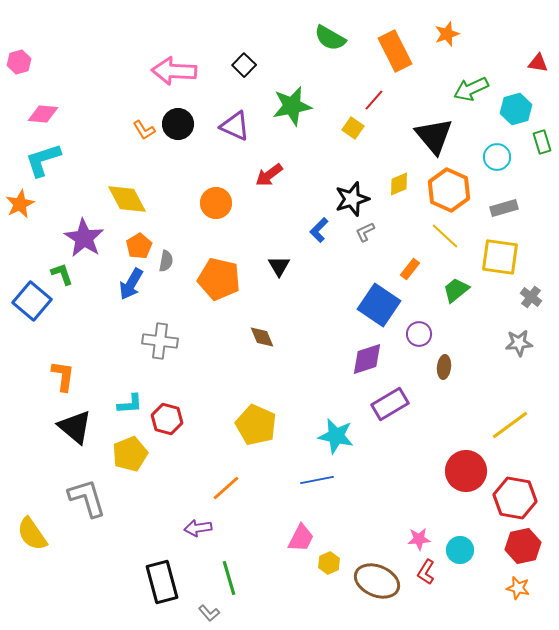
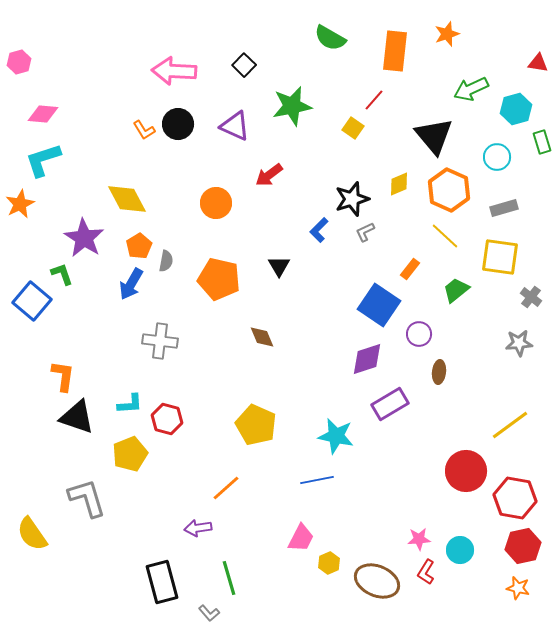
orange rectangle at (395, 51): rotated 33 degrees clockwise
brown ellipse at (444, 367): moved 5 px left, 5 px down
black triangle at (75, 427): moved 2 px right, 10 px up; rotated 21 degrees counterclockwise
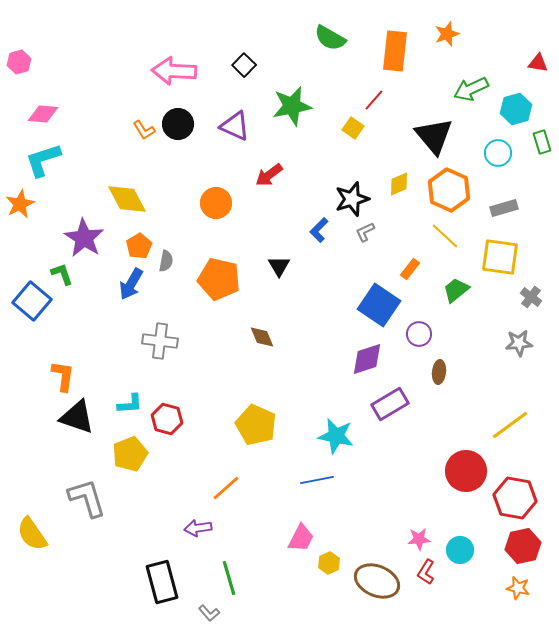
cyan circle at (497, 157): moved 1 px right, 4 px up
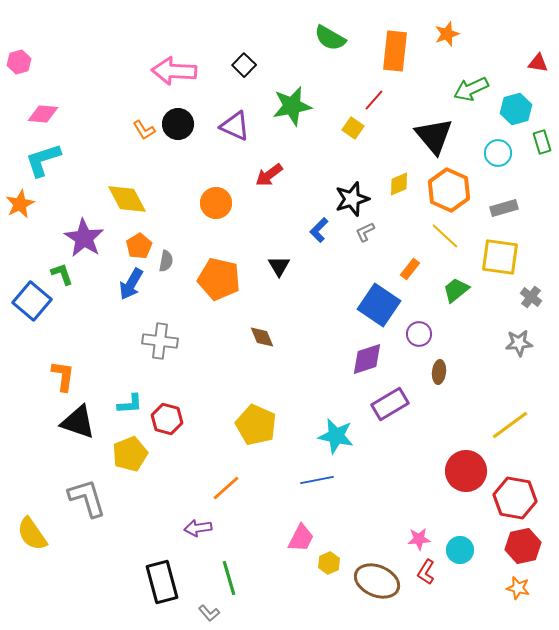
black triangle at (77, 417): moved 1 px right, 5 px down
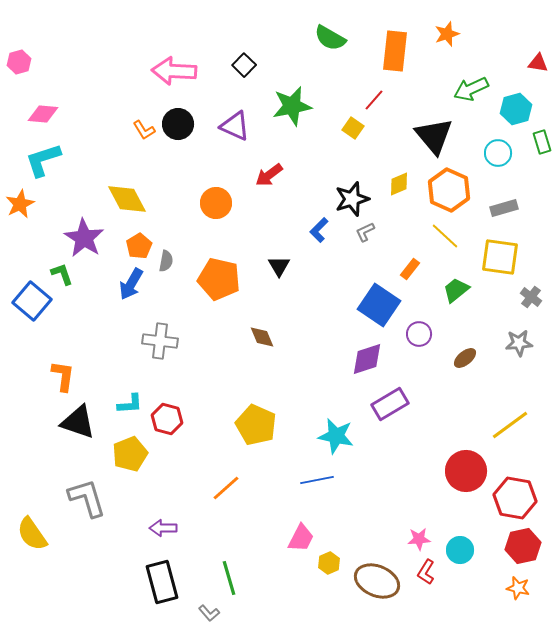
brown ellipse at (439, 372): moved 26 px right, 14 px up; rotated 45 degrees clockwise
purple arrow at (198, 528): moved 35 px left; rotated 8 degrees clockwise
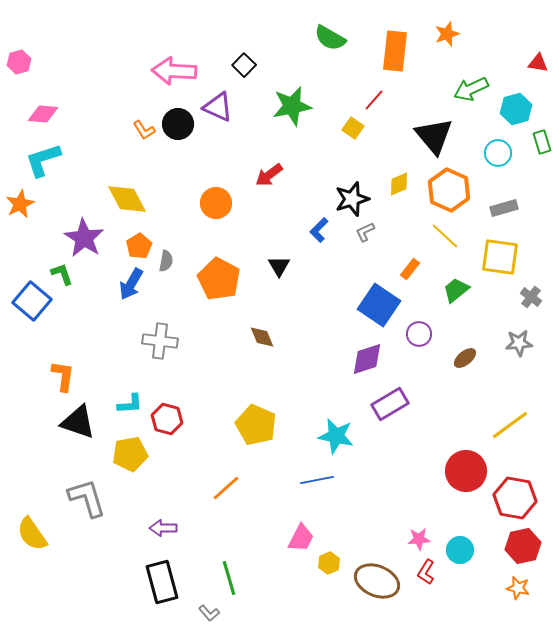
purple triangle at (235, 126): moved 17 px left, 19 px up
orange pentagon at (219, 279): rotated 15 degrees clockwise
yellow pentagon at (130, 454): rotated 12 degrees clockwise
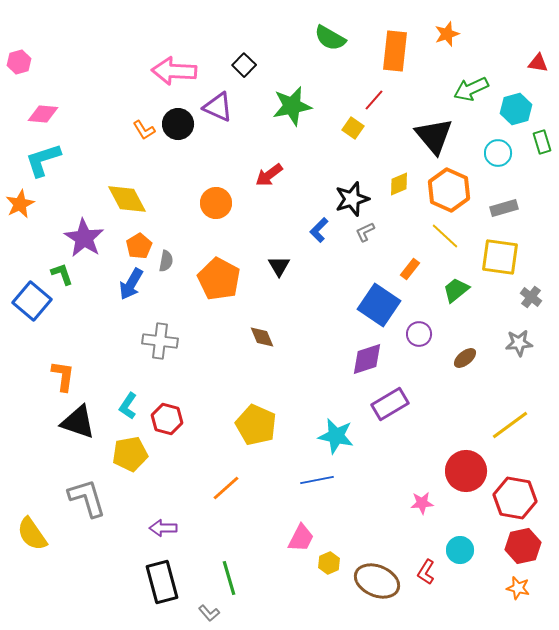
cyan L-shape at (130, 404): moved 2 px left, 2 px down; rotated 128 degrees clockwise
pink star at (419, 539): moved 3 px right, 36 px up
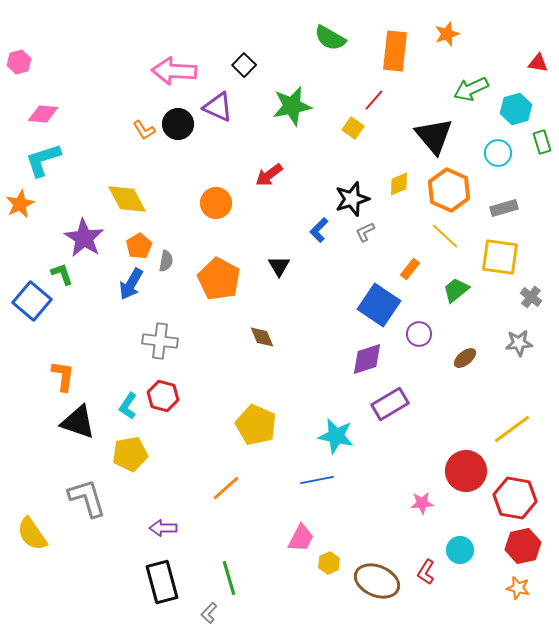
red hexagon at (167, 419): moved 4 px left, 23 px up
yellow line at (510, 425): moved 2 px right, 4 px down
gray L-shape at (209, 613): rotated 85 degrees clockwise
